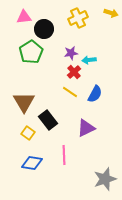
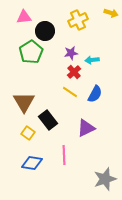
yellow cross: moved 2 px down
black circle: moved 1 px right, 2 px down
cyan arrow: moved 3 px right
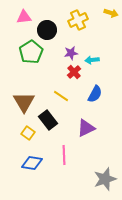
black circle: moved 2 px right, 1 px up
yellow line: moved 9 px left, 4 px down
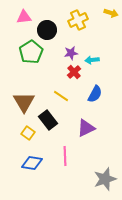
pink line: moved 1 px right, 1 px down
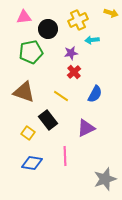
black circle: moved 1 px right, 1 px up
green pentagon: rotated 20 degrees clockwise
cyan arrow: moved 20 px up
brown triangle: moved 10 px up; rotated 40 degrees counterclockwise
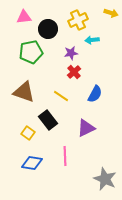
gray star: rotated 30 degrees counterclockwise
